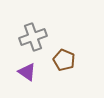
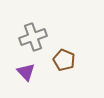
purple triangle: moved 1 px left; rotated 12 degrees clockwise
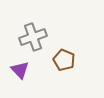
purple triangle: moved 6 px left, 2 px up
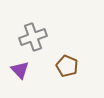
brown pentagon: moved 3 px right, 6 px down
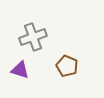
purple triangle: rotated 30 degrees counterclockwise
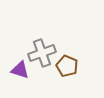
gray cross: moved 9 px right, 16 px down
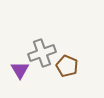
purple triangle: rotated 42 degrees clockwise
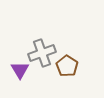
brown pentagon: rotated 10 degrees clockwise
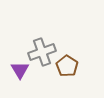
gray cross: moved 1 px up
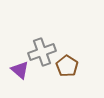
purple triangle: rotated 18 degrees counterclockwise
